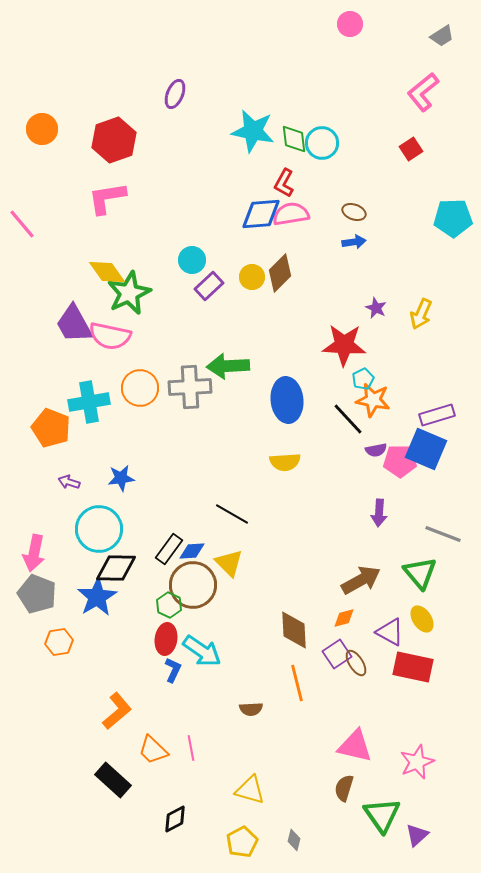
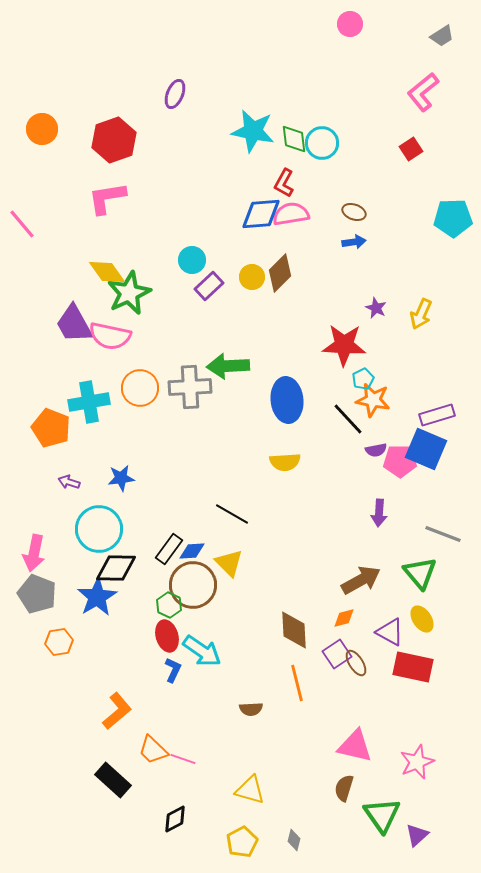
red ellipse at (166, 639): moved 1 px right, 3 px up; rotated 24 degrees counterclockwise
pink line at (191, 748): moved 8 px left, 11 px down; rotated 60 degrees counterclockwise
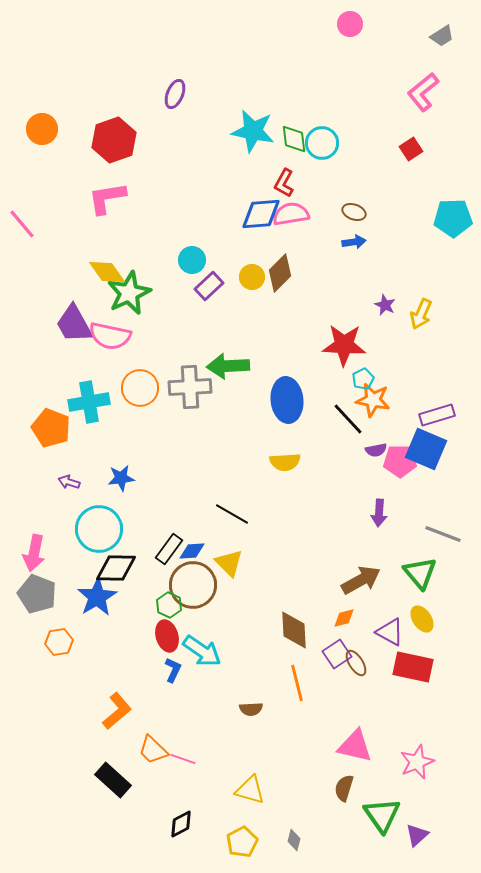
purple star at (376, 308): moved 9 px right, 3 px up
black diamond at (175, 819): moved 6 px right, 5 px down
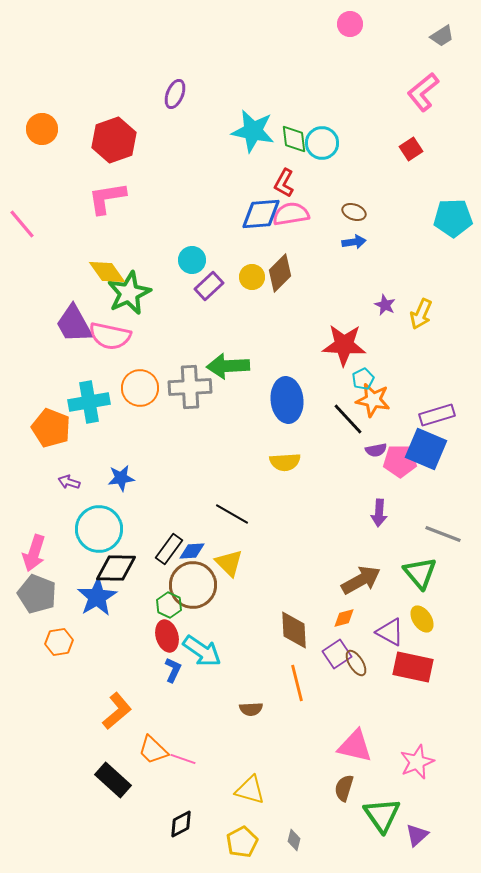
pink arrow at (34, 553): rotated 6 degrees clockwise
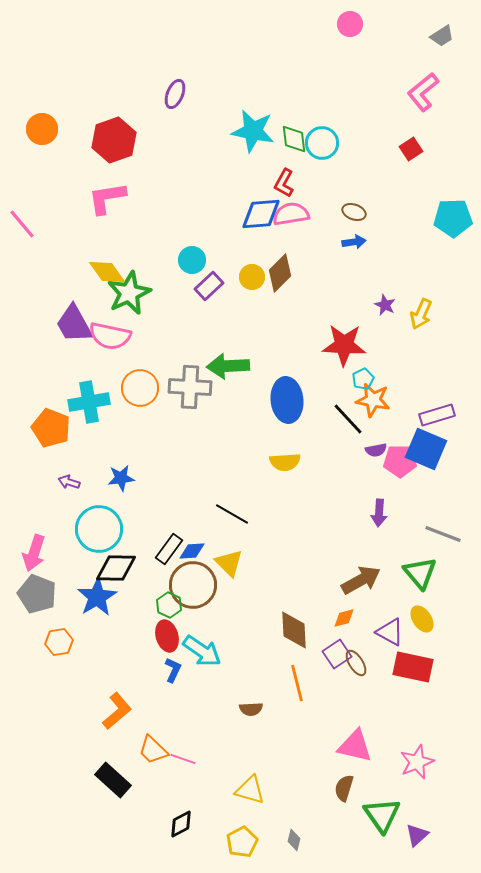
gray cross at (190, 387): rotated 6 degrees clockwise
